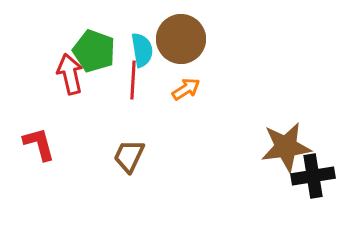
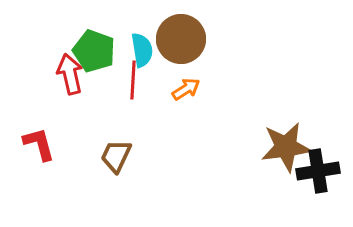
brown trapezoid: moved 13 px left
black cross: moved 5 px right, 5 px up
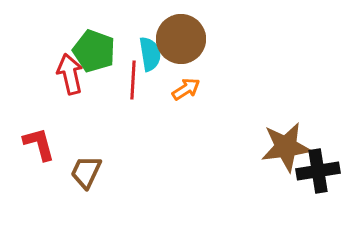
cyan semicircle: moved 8 px right, 4 px down
brown trapezoid: moved 30 px left, 16 px down
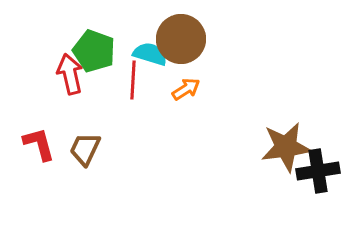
cyan semicircle: rotated 64 degrees counterclockwise
brown trapezoid: moved 1 px left, 23 px up
